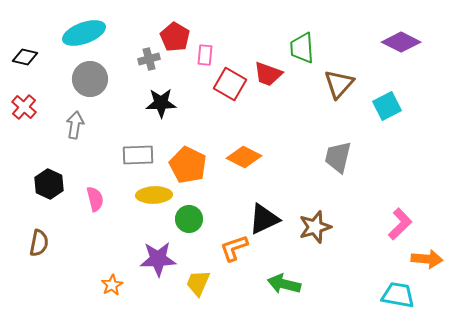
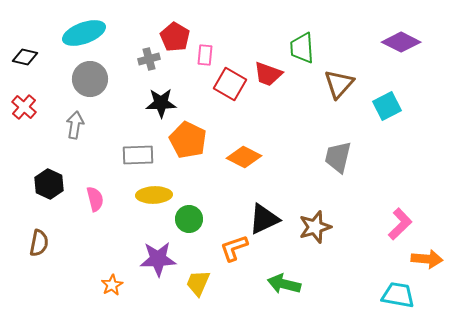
orange pentagon: moved 25 px up
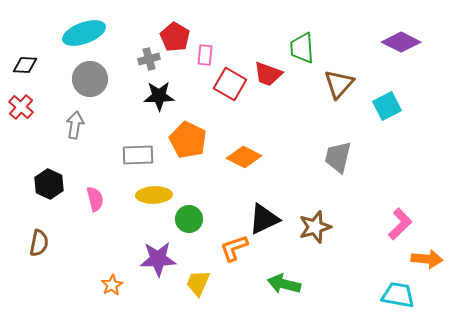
black diamond: moved 8 px down; rotated 10 degrees counterclockwise
black star: moved 2 px left, 7 px up
red cross: moved 3 px left
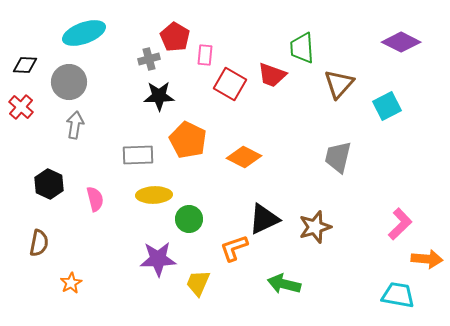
red trapezoid: moved 4 px right, 1 px down
gray circle: moved 21 px left, 3 px down
orange star: moved 41 px left, 2 px up
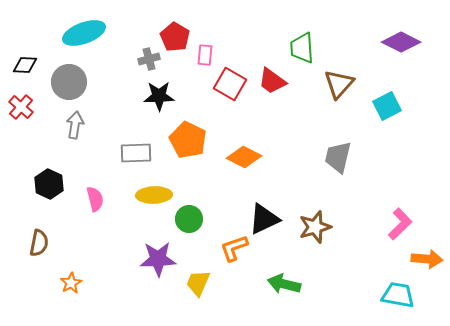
red trapezoid: moved 6 px down; rotated 16 degrees clockwise
gray rectangle: moved 2 px left, 2 px up
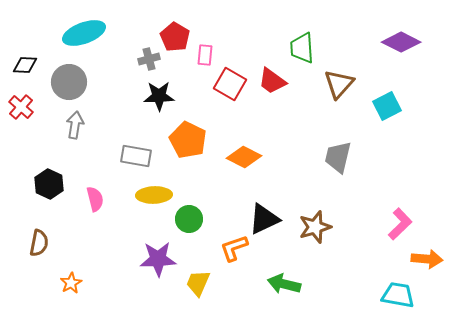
gray rectangle: moved 3 px down; rotated 12 degrees clockwise
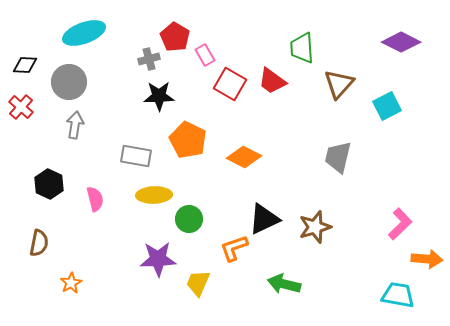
pink rectangle: rotated 35 degrees counterclockwise
